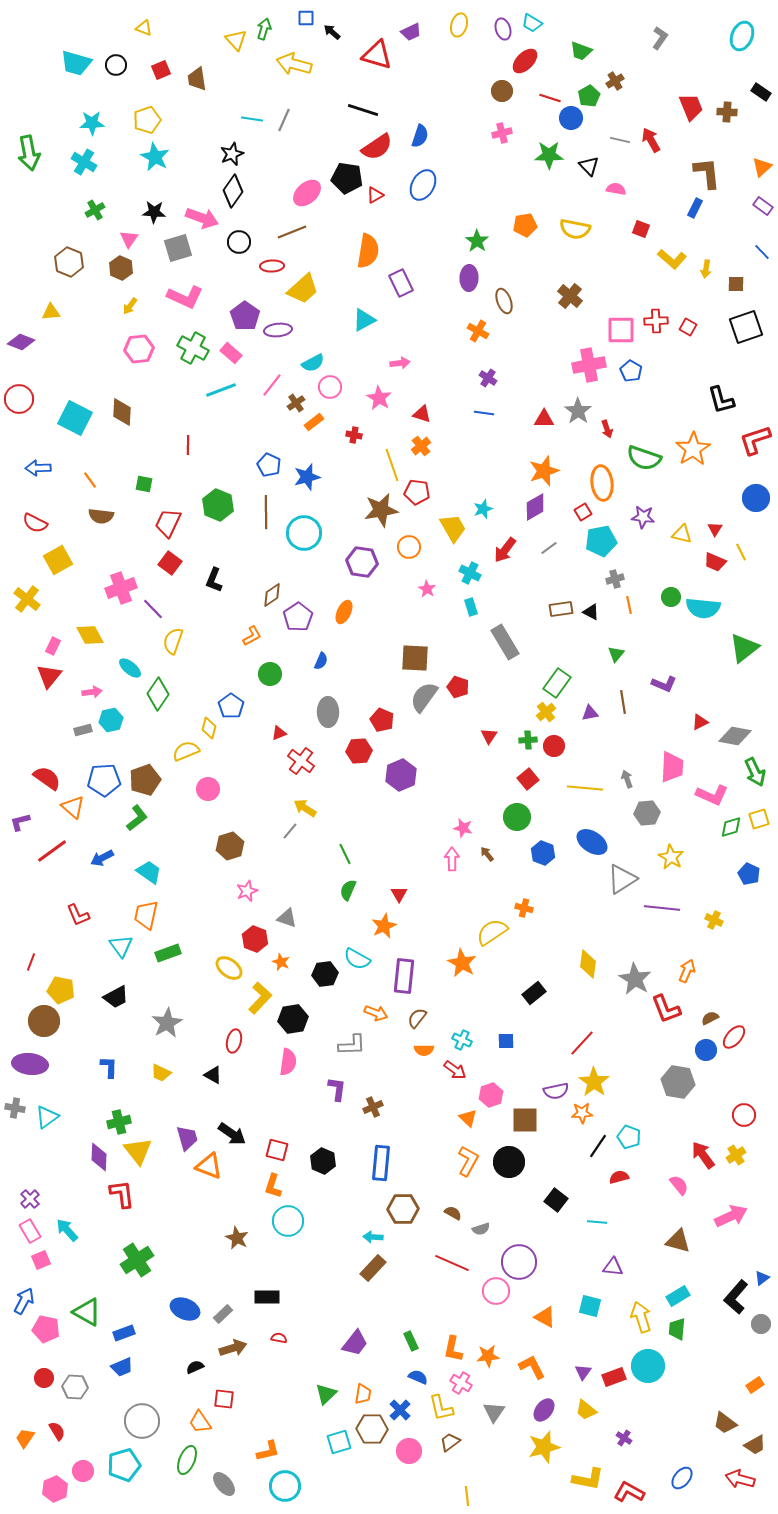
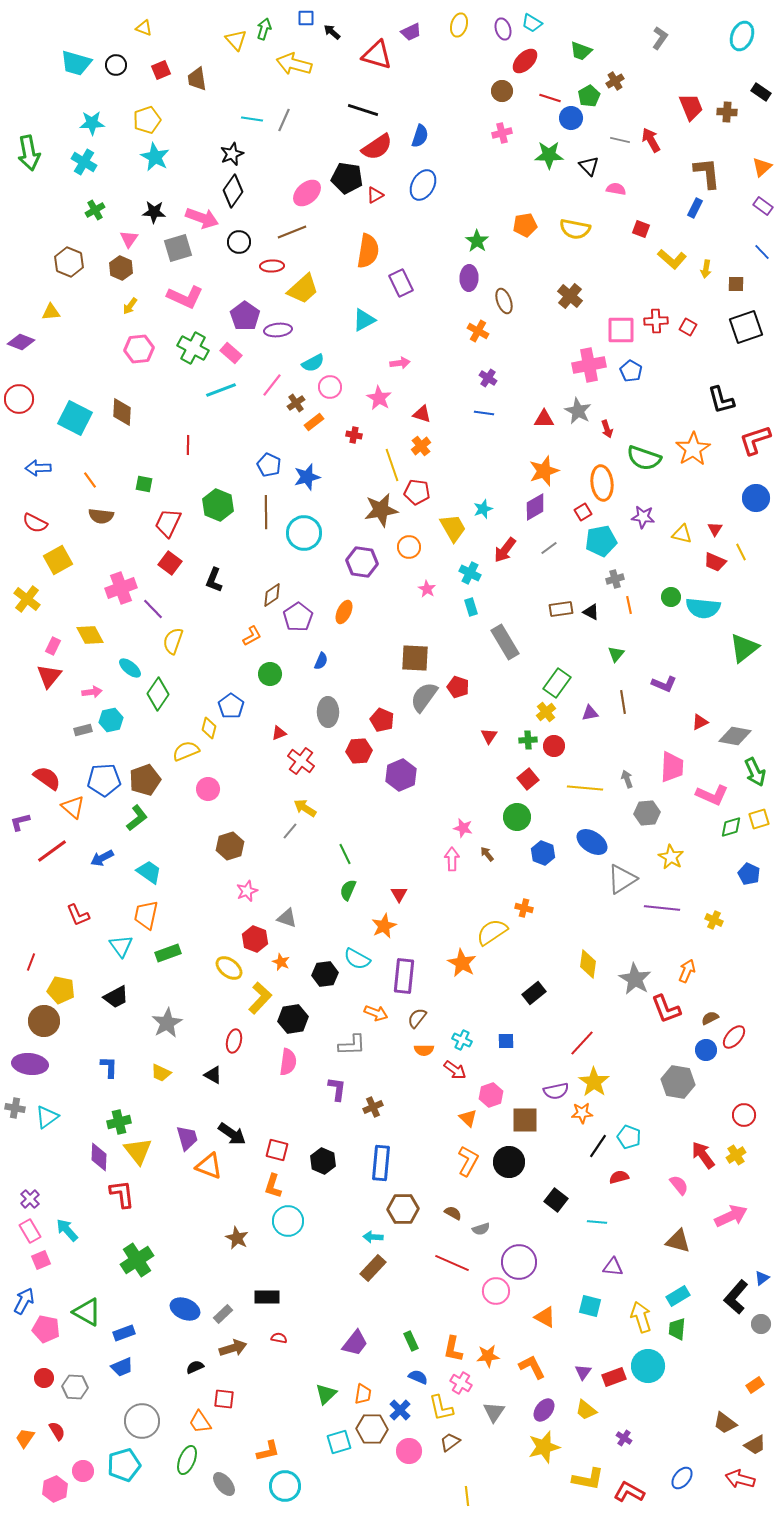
gray star at (578, 411): rotated 8 degrees counterclockwise
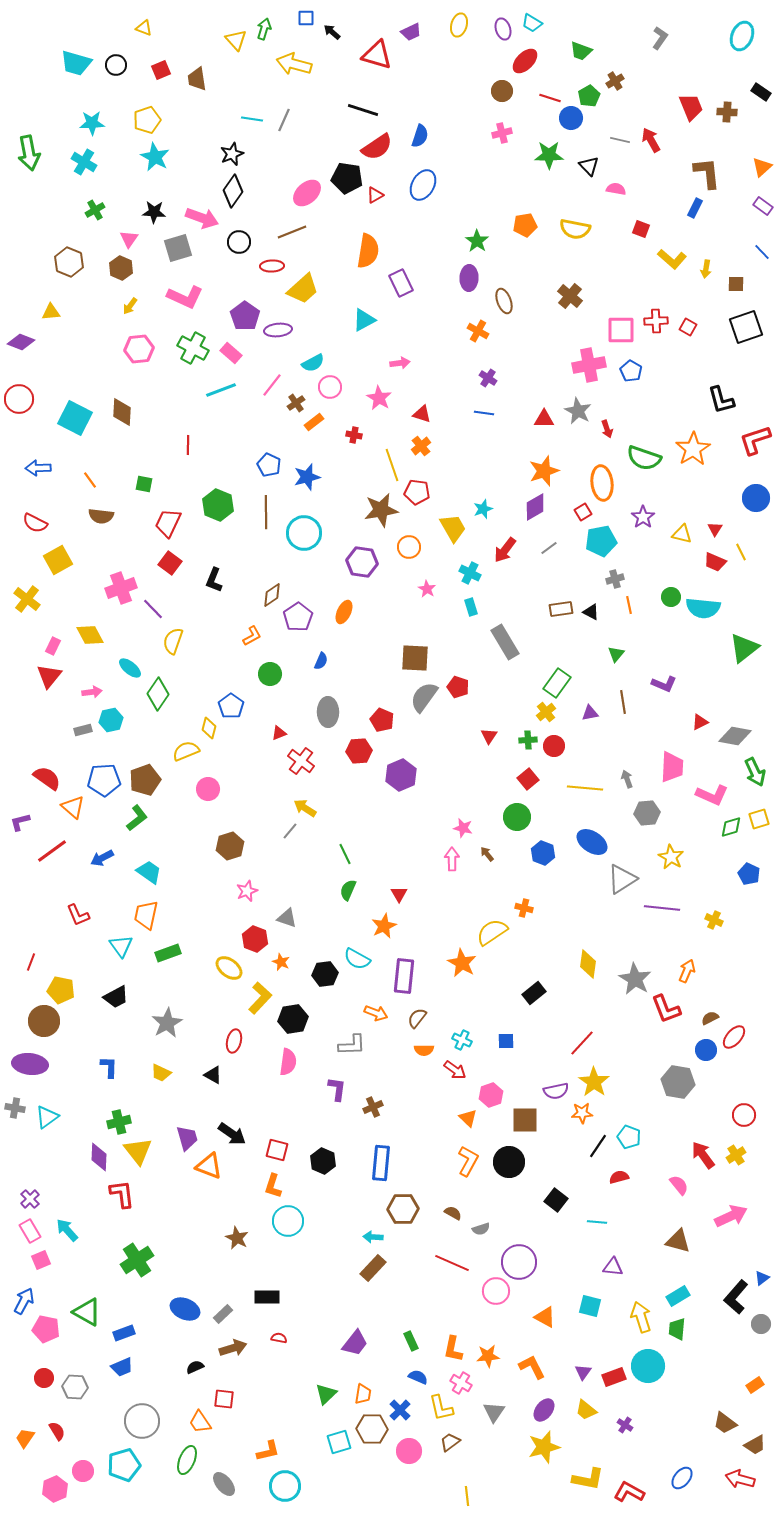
purple star at (643, 517): rotated 30 degrees clockwise
purple cross at (624, 1438): moved 1 px right, 13 px up
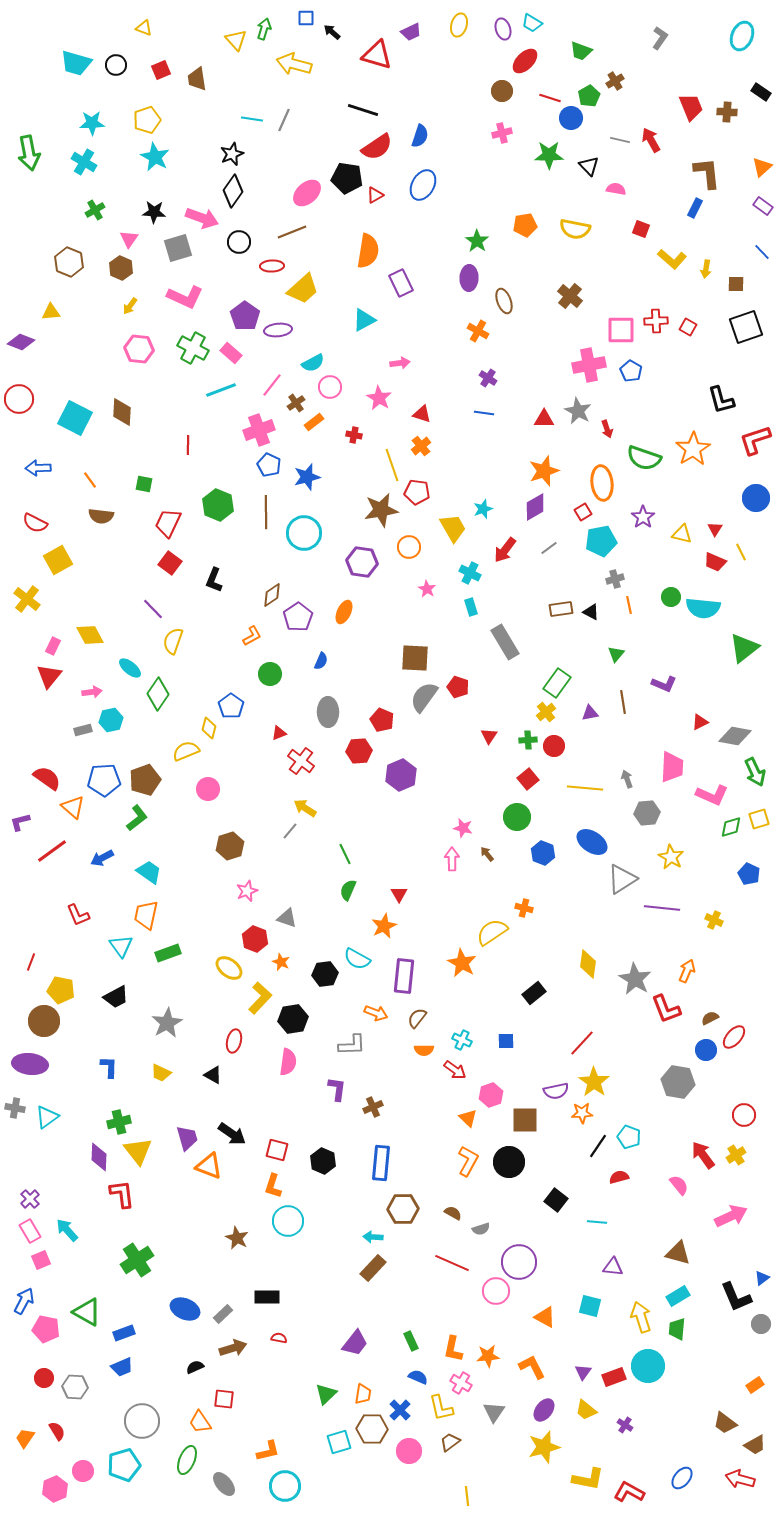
pink hexagon at (139, 349): rotated 12 degrees clockwise
pink cross at (121, 588): moved 138 px right, 158 px up
brown triangle at (678, 1241): moved 12 px down
black L-shape at (736, 1297): rotated 64 degrees counterclockwise
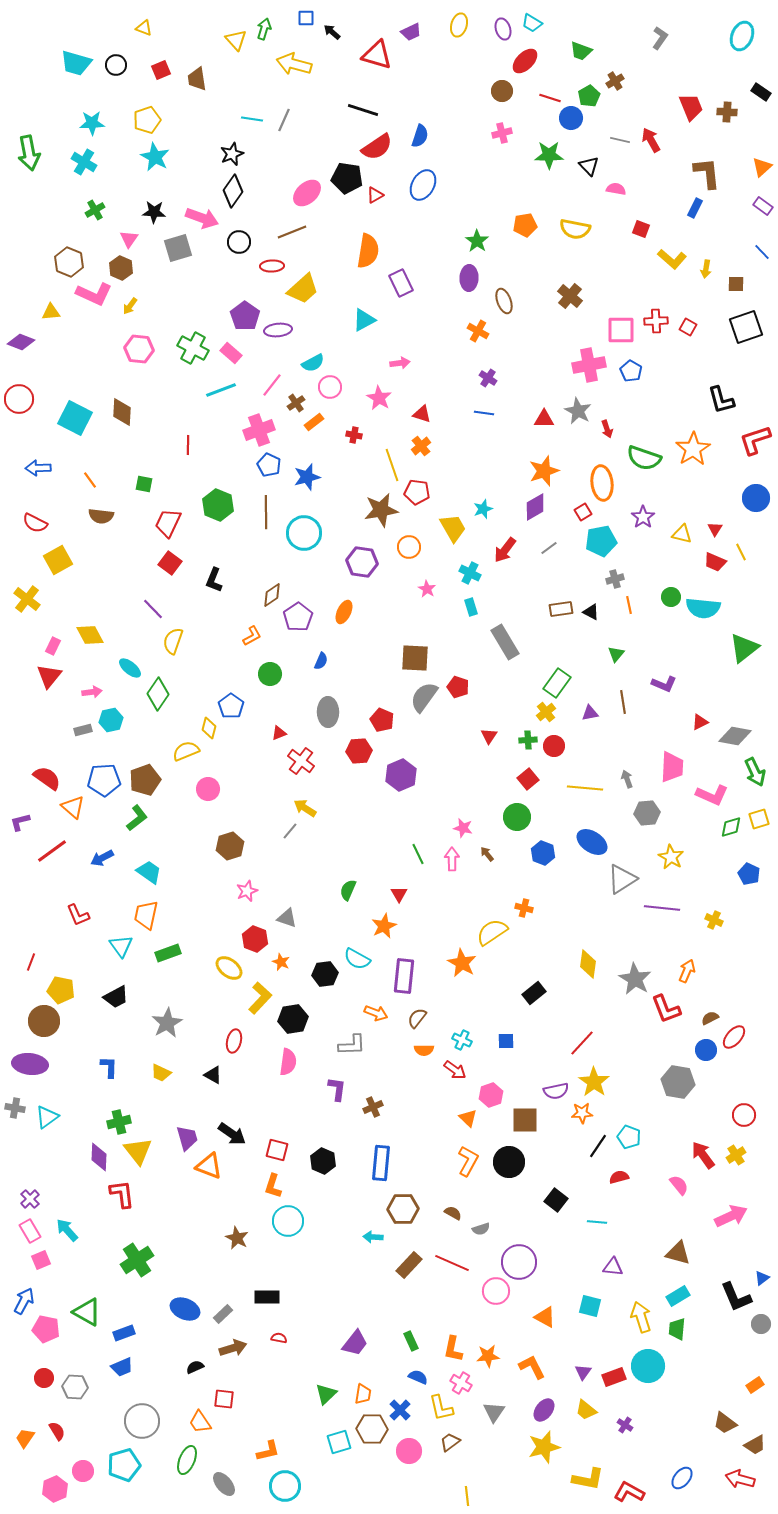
pink L-shape at (185, 297): moved 91 px left, 3 px up
green line at (345, 854): moved 73 px right
brown rectangle at (373, 1268): moved 36 px right, 3 px up
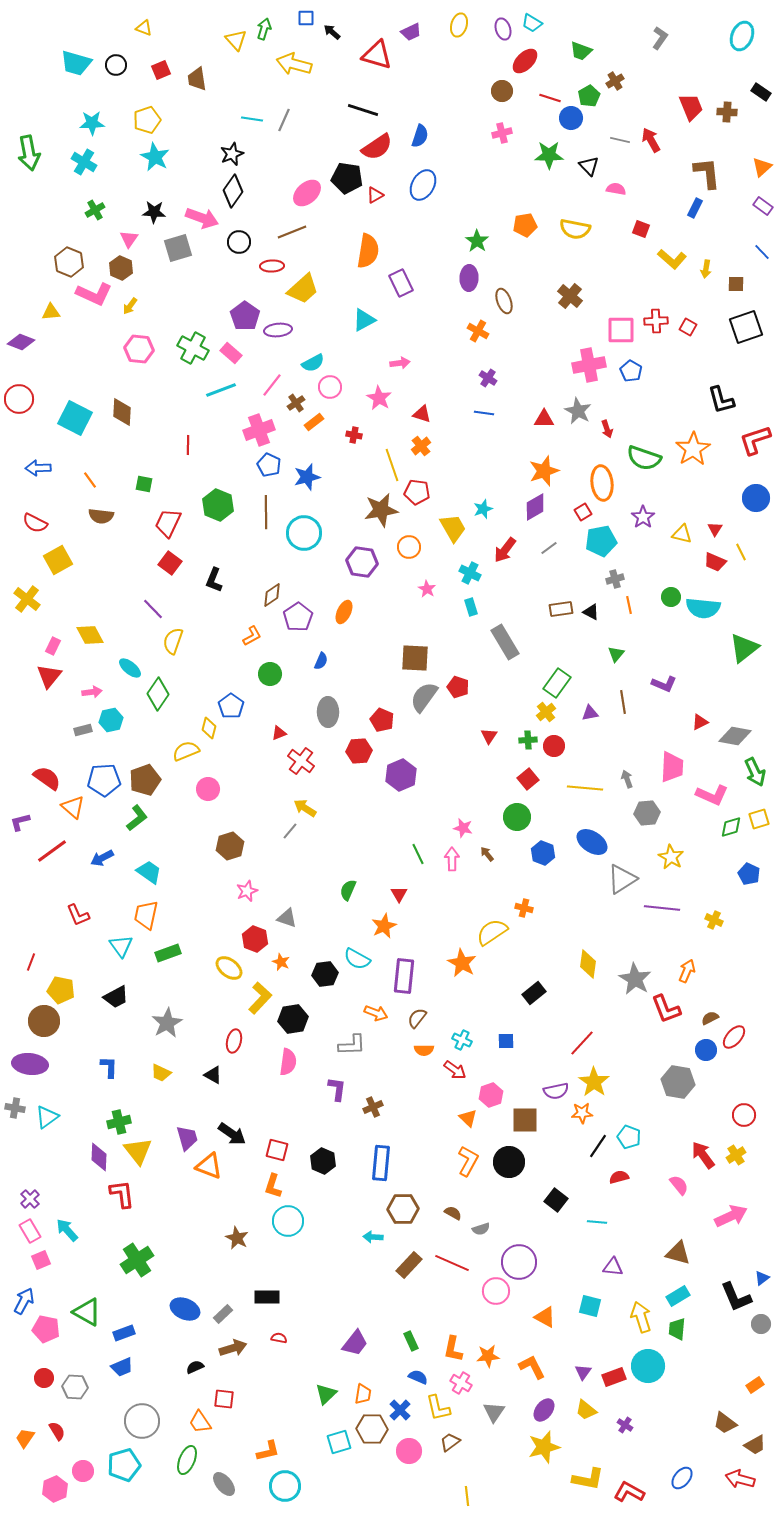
yellow L-shape at (441, 1408): moved 3 px left
